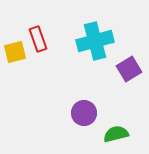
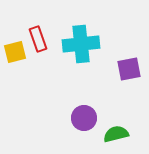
cyan cross: moved 14 px left, 3 px down; rotated 9 degrees clockwise
purple square: rotated 20 degrees clockwise
purple circle: moved 5 px down
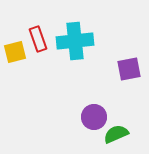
cyan cross: moved 6 px left, 3 px up
purple circle: moved 10 px right, 1 px up
green semicircle: rotated 10 degrees counterclockwise
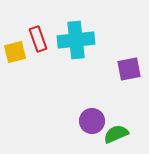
cyan cross: moved 1 px right, 1 px up
purple circle: moved 2 px left, 4 px down
